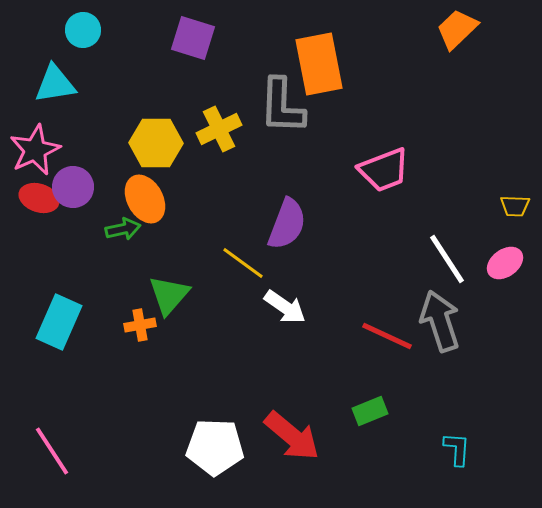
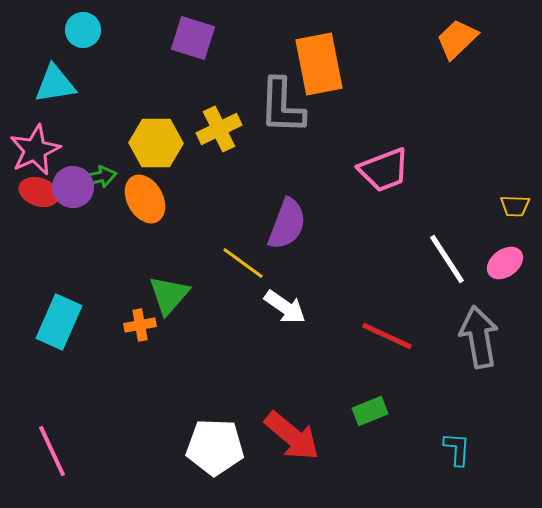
orange trapezoid: moved 10 px down
red ellipse: moved 6 px up
green arrow: moved 24 px left, 52 px up
gray arrow: moved 39 px right, 16 px down; rotated 8 degrees clockwise
pink line: rotated 8 degrees clockwise
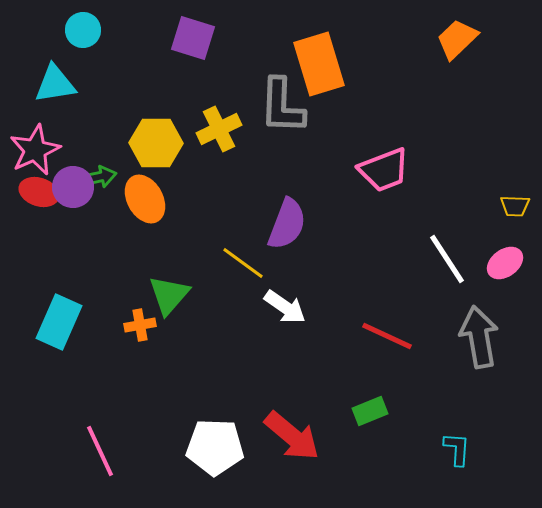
orange rectangle: rotated 6 degrees counterclockwise
pink line: moved 48 px right
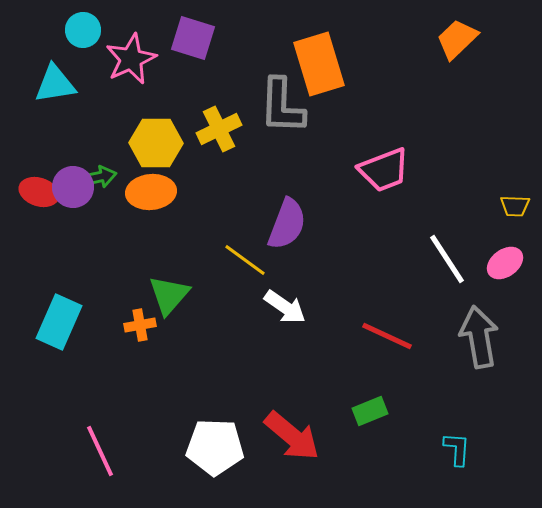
pink star: moved 96 px right, 91 px up
orange ellipse: moved 6 px right, 7 px up; rotated 66 degrees counterclockwise
yellow line: moved 2 px right, 3 px up
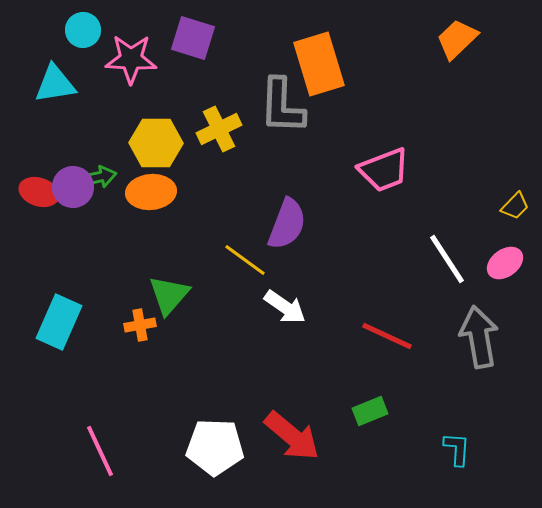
pink star: rotated 27 degrees clockwise
yellow trapezoid: rotated 48 degrees counterclockwise
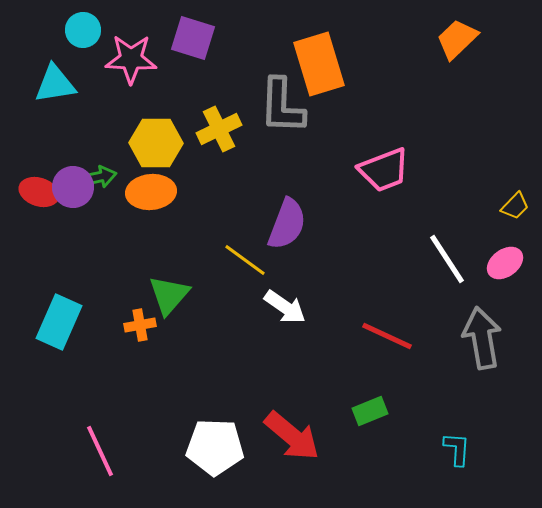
gray arrow: moved 3 px right, 1 px down
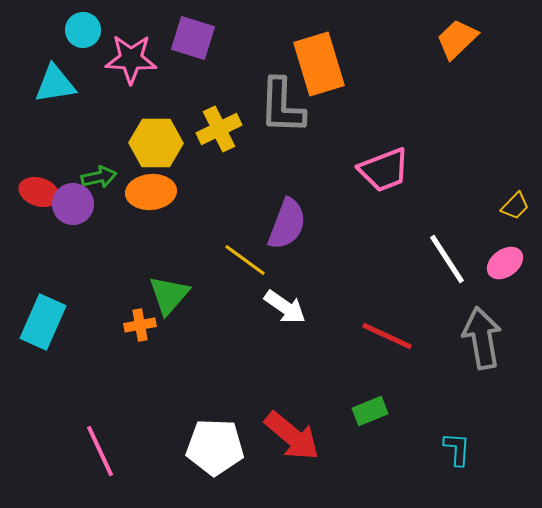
purple circle: moved 17 px down
cyan rectangle: moved 16 px left
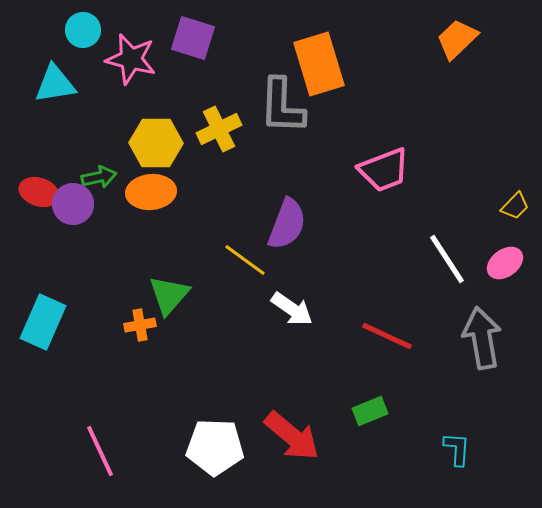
pink star: rotated 12 degrees clockwise
white arrow: moved 7 px right, 2 px down
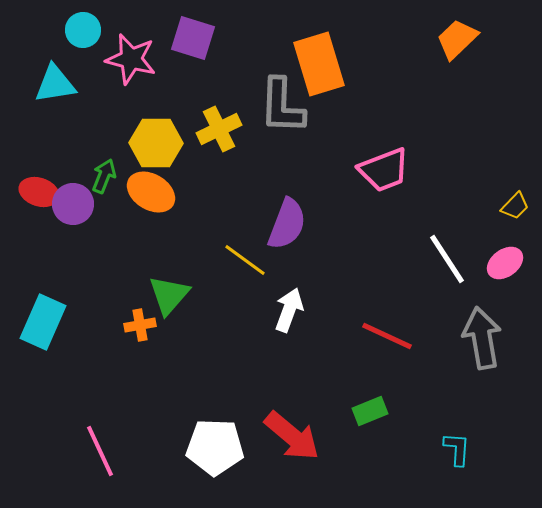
green arrow: moved 5 px right, 1 px up; rotated 56 degrees counterclockwise
orange ellipse: rotated 36 degrees clockwise
white arrow: moved 3 px left, 1 px down; rotated 105 degrees counterclockwise
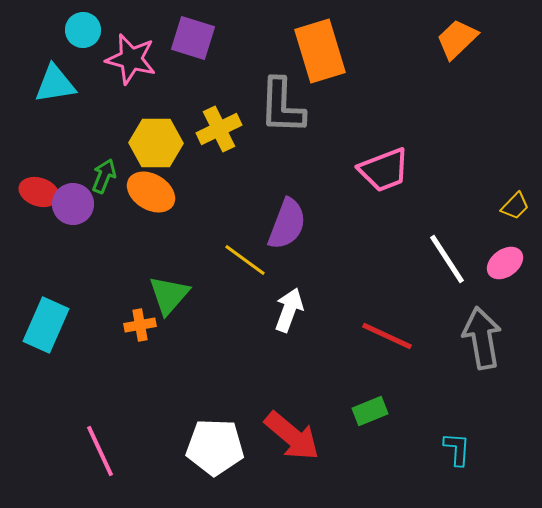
orange rectangle: moved 1 px right, 13 px up
cyan rectangle: moved 3 px right, 3 px down
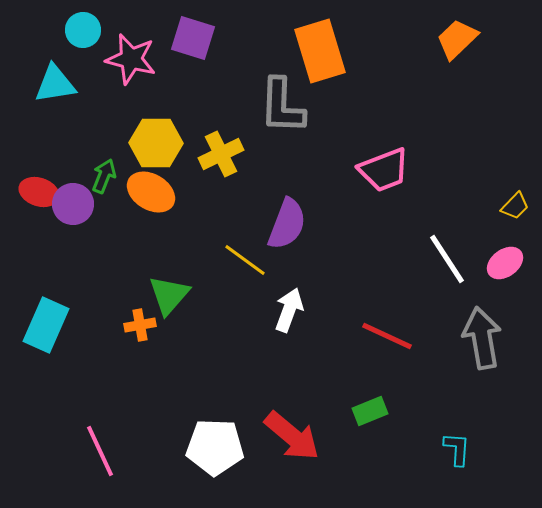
yellow cross: moved 2 px right, 25 px down
